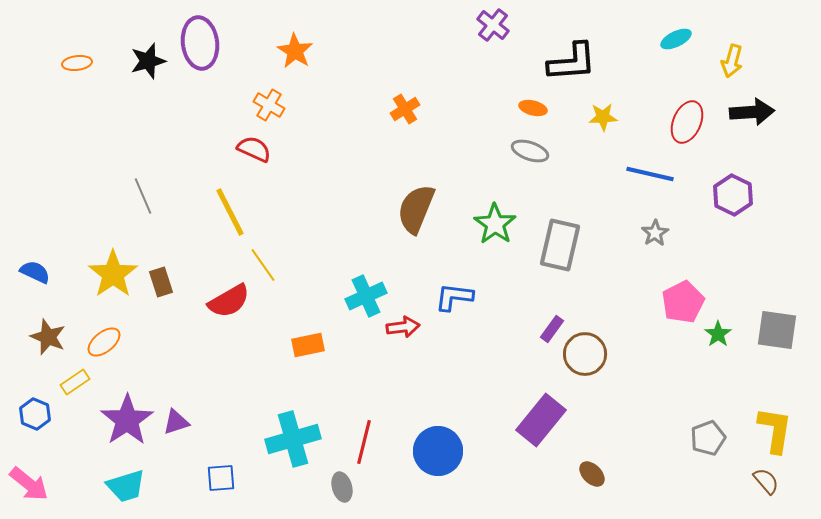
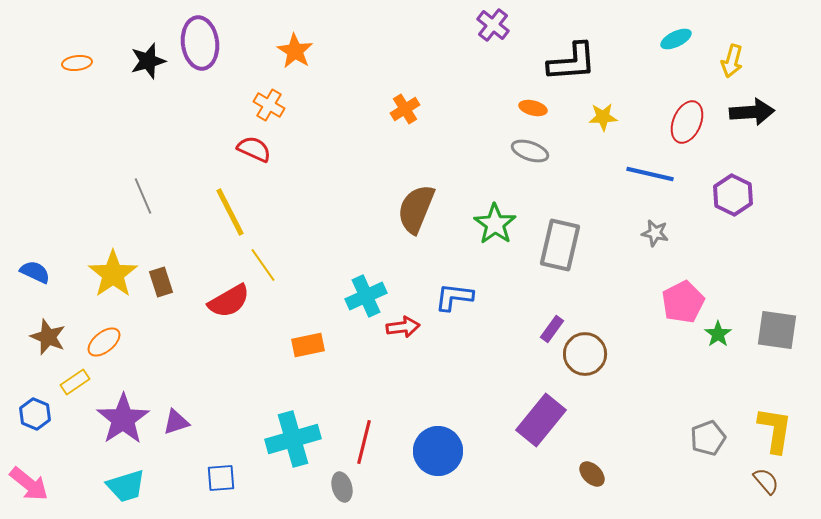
gray star at (655, 233): rotated 28 degrees counterclockwise
purple star at (127, 420): moved 4 px left, 1 px up
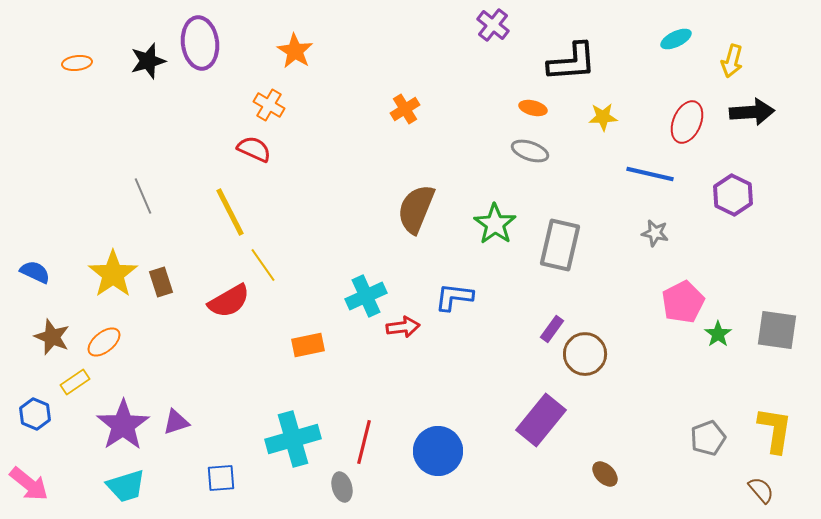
brown star at (48, 337): moved 4 px right
purple star at (123, 419): moved 6 px down
brown ellipse at (592, 474): moved 13 px right
brown semicircle at (766, 481): moved 5 px left, 9 px down
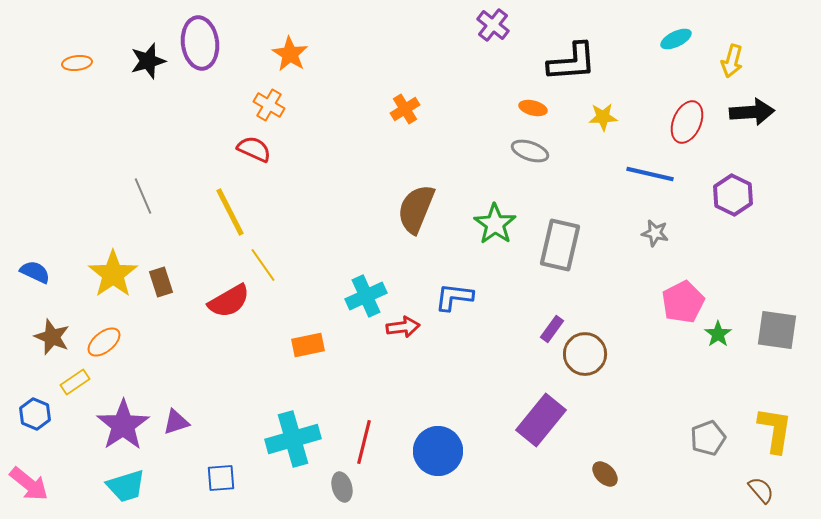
orange star at (295, 51): moved 5 px left, 3 px down
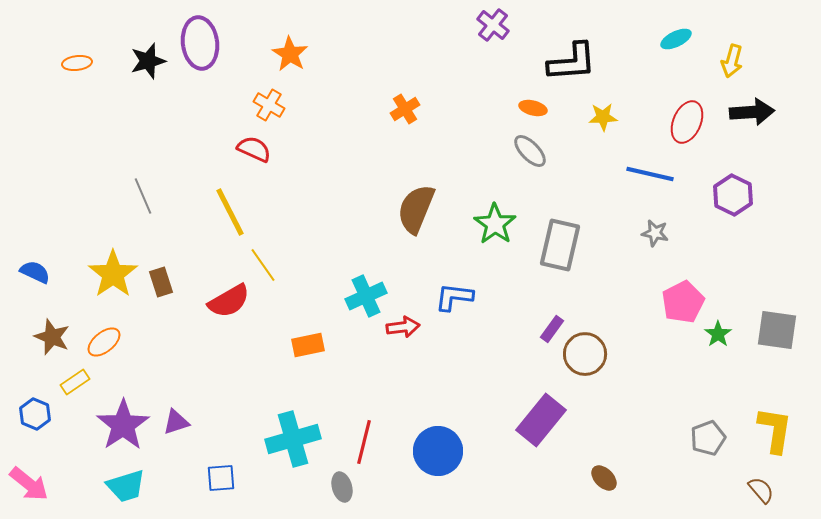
gray ellipse at (530, 151): rotated 27 degrees clockwise
brown ellipse at (605, 474): moved 1 px left, 4 px down
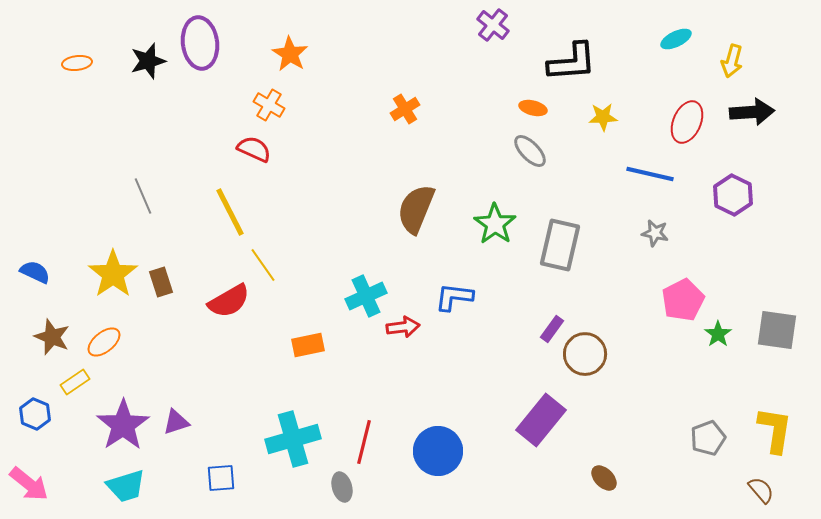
pink pentagon at (683, 302): moved 2 px up
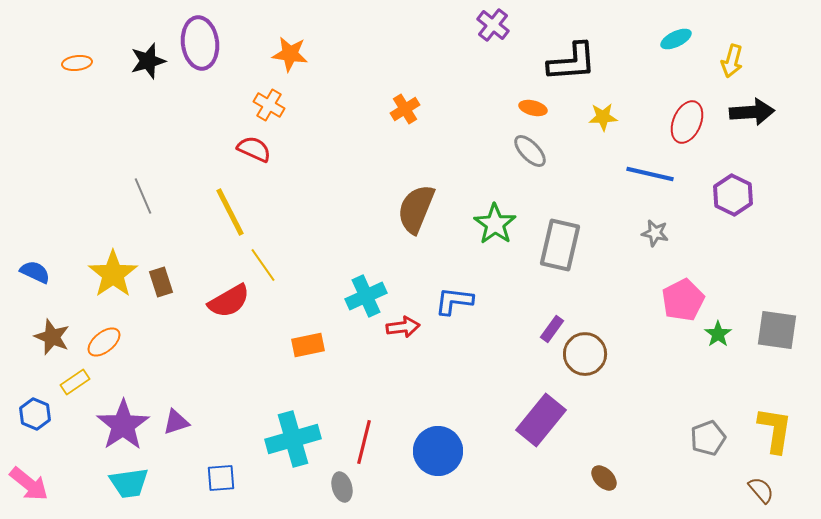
orange star at (290, 54): rotated 24 degrees counterclockwise
blue L-shape at (454, 297): moved 4 px down
cyan trapezoid at (126, 486): moved 3 px right, 3 px up; rotated 9 degrees clockwise
